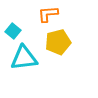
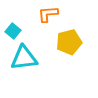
yellow pentagon: moved 11 px right
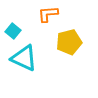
cyan triangle: rotated 32 degrees clockwise
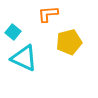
cyan square: moved 1 px down
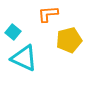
yellow pentagon: moved 2 px up
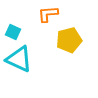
cyan square: rotated 14 degrees counterclockwise
cyan triangle: moved 5 px left, 1 px down
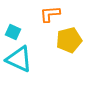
orange L-shape: moved 2 px right
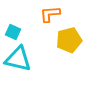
cyan triangle: moved 1 px left; rotated 12 degrees counterclockwise
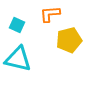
cyan square: moved 4 px right, 7 px up
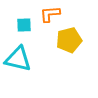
cyan square: moved 7 px right; rotated 28 degrees counterclockwise
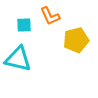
orange L-shape: moved 2 px down; rotated 110 degrees counterclockwise
yellow pentagon: moved 7 px right
